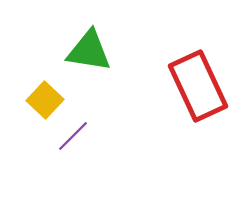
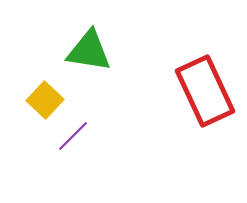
red rectangle: moved 7 px right, 5 px down
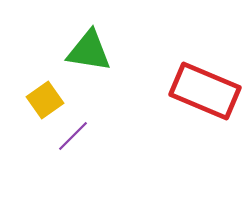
red rectangle: rotated 42 degrees counterclockwise
yellow square: rotated 12 degrees clockwise
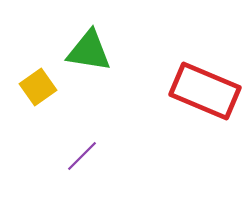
yellow square: moved 7 px left, 13 px up
purple line: moved 9 px right, 20 px down
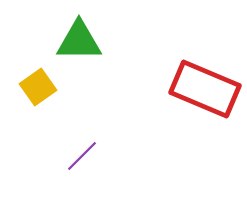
green triangle: moved 10 px left, 10 px up; rotated 9 degrees counterclockwise
red rectangle: moved 2 px up
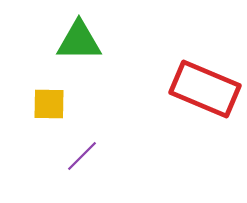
yellow square: moved 11 px right, 17 px down; rotated 36 degrees clockwise
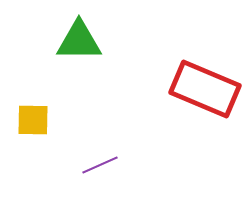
yellow square: moved 16 px left, 16 px down
purple line: moved 18 px right, 9 px down; rotated 21 degrees clockwise
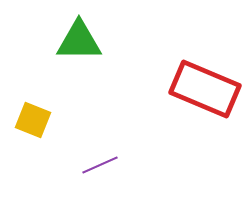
yellow square: rotated 21 degrees clockwise
